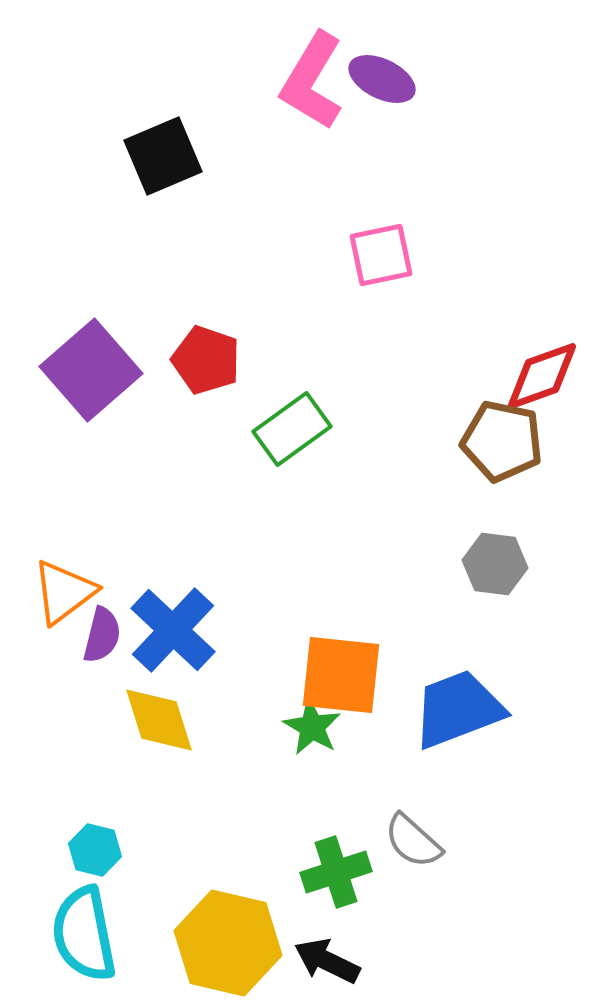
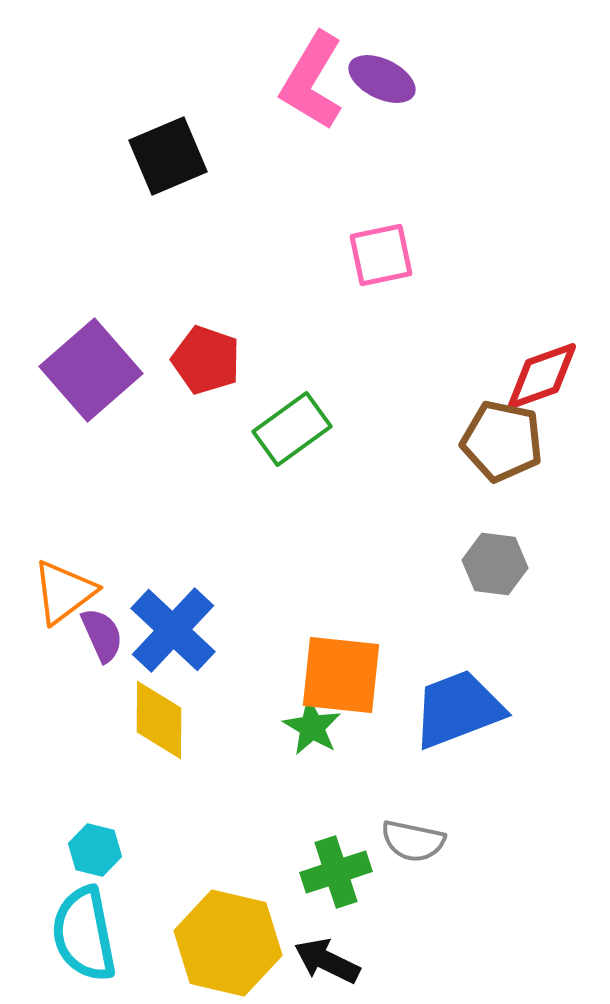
black square: moved 5 px right
purple semicircle: rotated 38 degrees counterclockwise
yellow diamond: rotated 18 degrees clockwise
gray semicircle: rotated 30 degrees counterclockwise
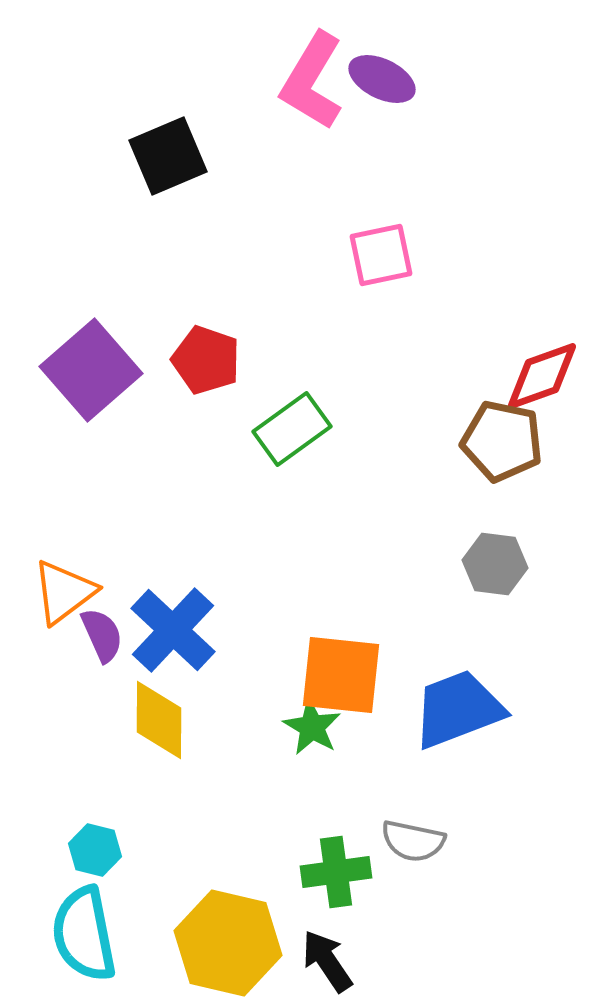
green cross: rotated 10 degrees clockwise
black arrow: rotated 30 degrees clockwise
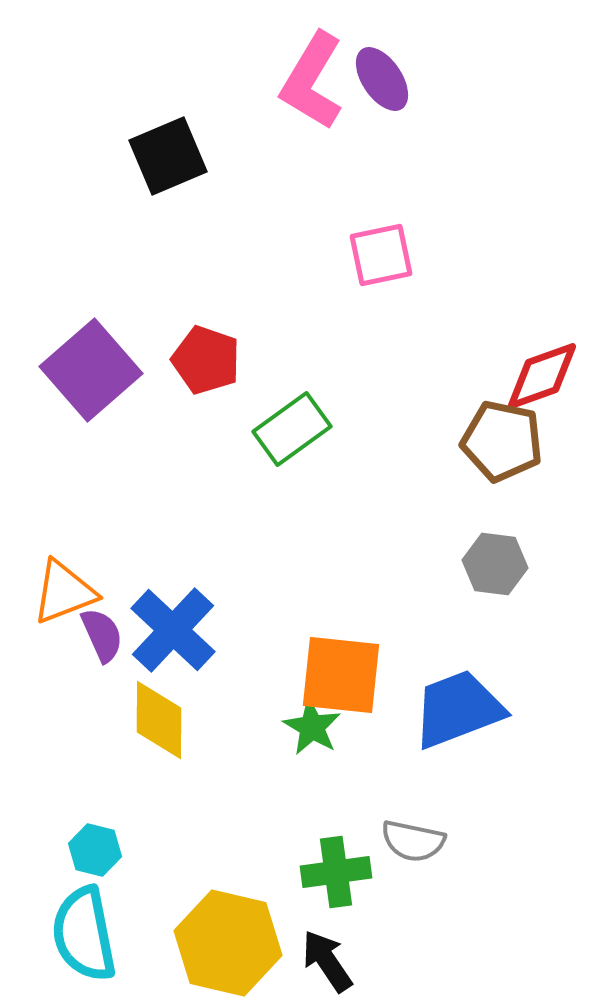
purple ellipse: rotated 30 degrees clockwise
orange triangle: rotated 16 degrees clockwise
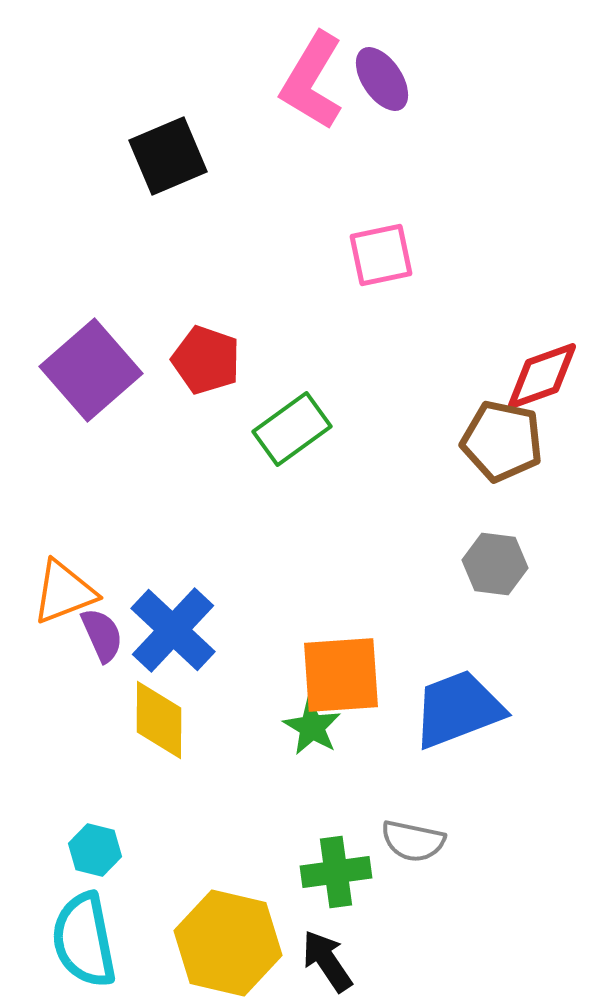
orange square: rotated 10 degrees counterclockwise
cyan semicircle: moved 6 px down
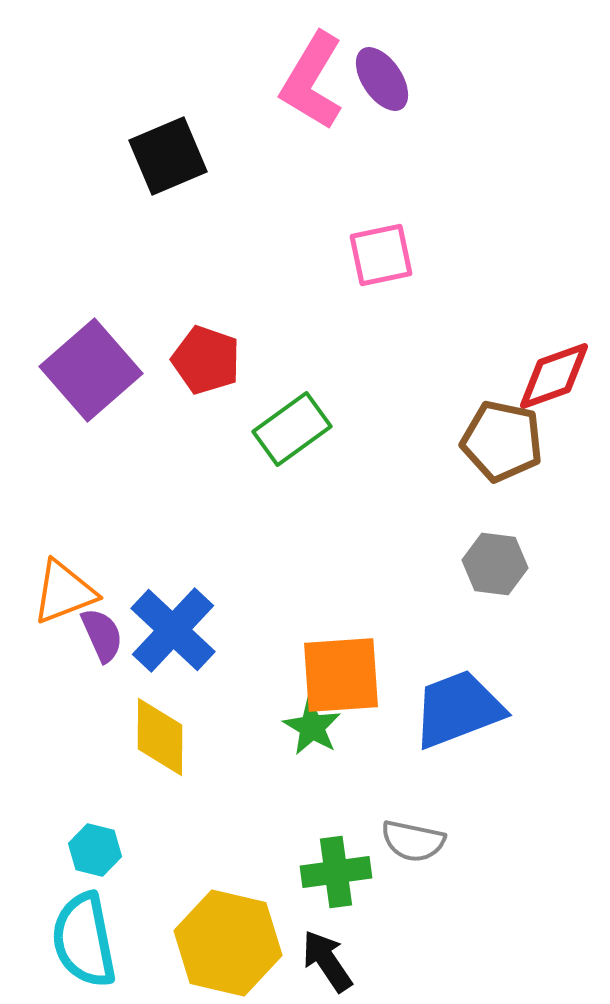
red diamond: moved 12 px right
yellow diamond: moved 1 px right, 17 px down
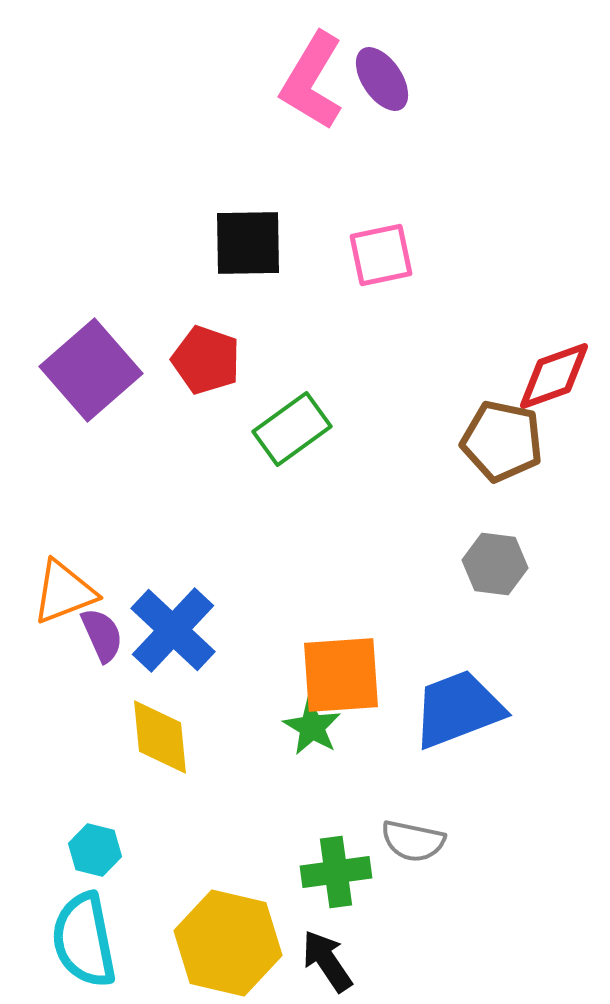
black square: moved 80 px right, 87 px down; rotated 22 degrees clockwise
yellow diamond: rotated 6 degrees counterclockwise
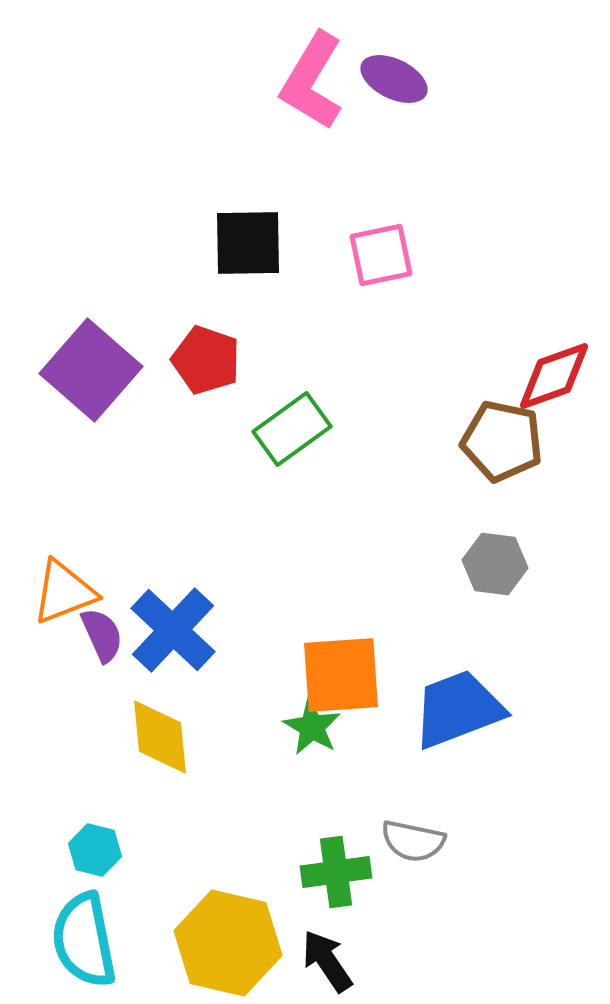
purple ellipse: moved 12 px right; rotated 30 degrees counterclockwise
purple square: rotated 8 degrees counterclockwise
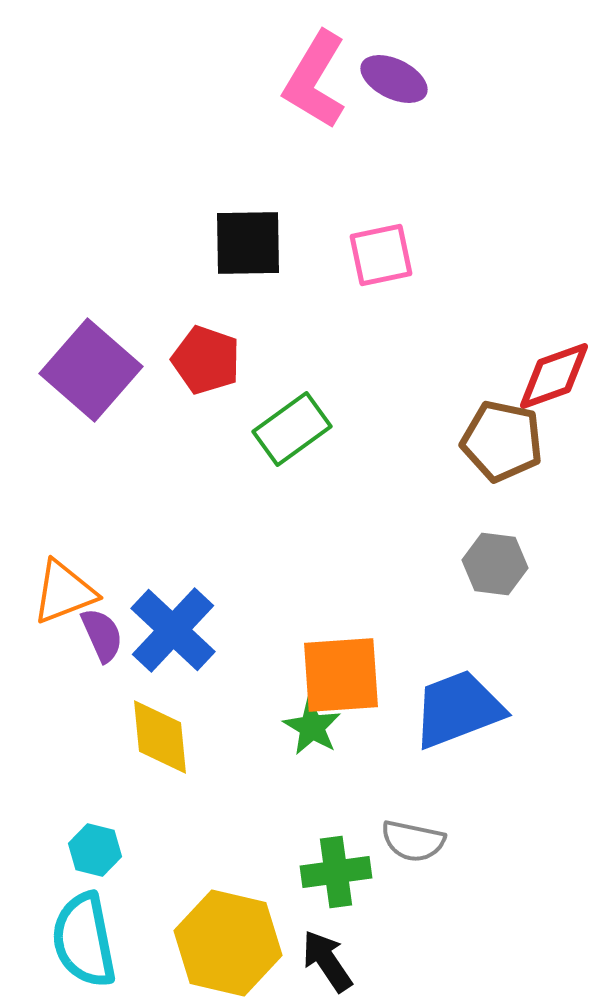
pink L-shape: moved 3 px right, 1 px up
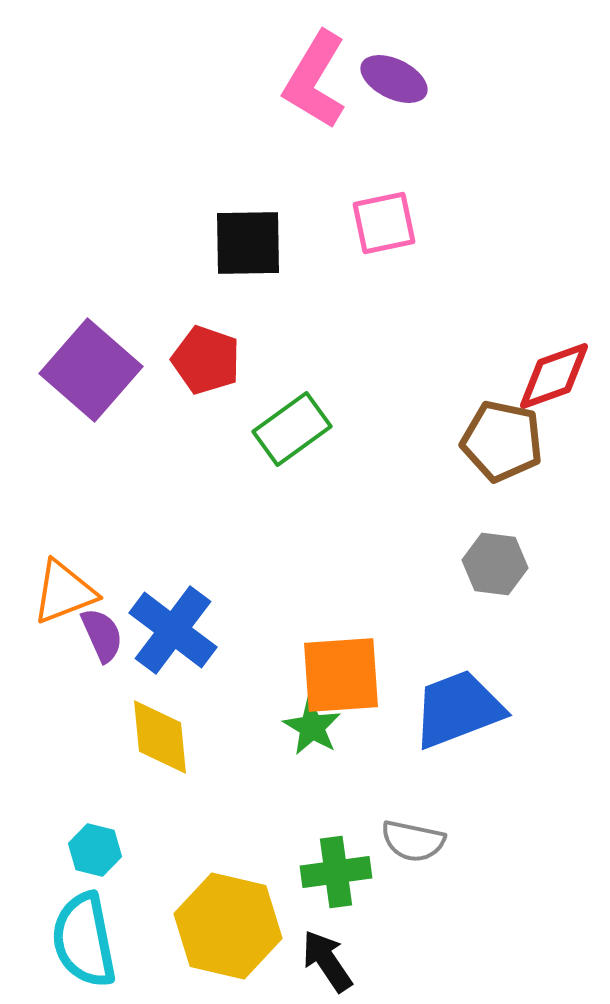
pink square: moved 3 px right, 32 px up
blue cross: rotated 6 degrees counterclockwise
yellow hexagon: moved 17 px up
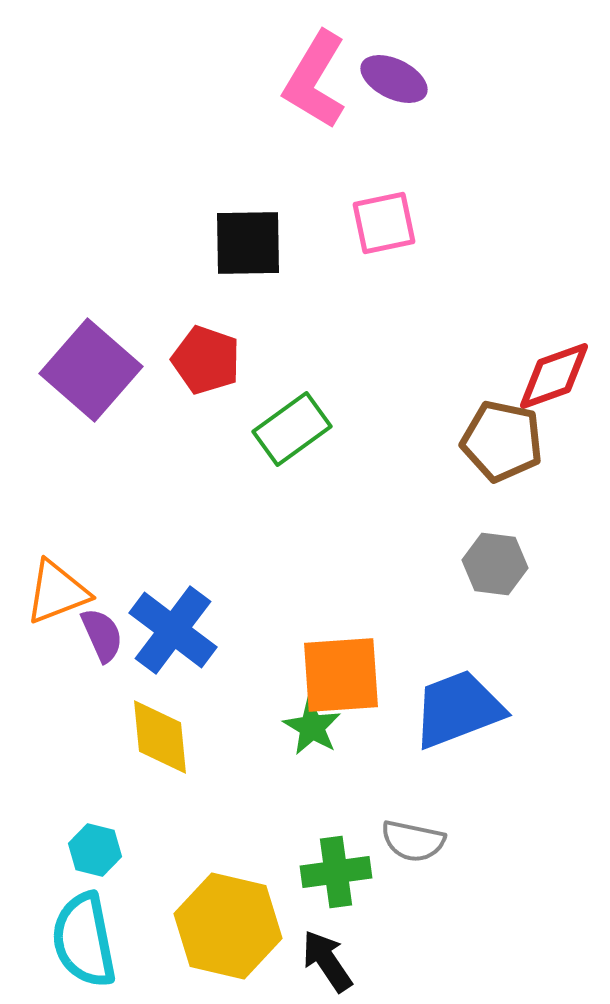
orange triangle: moved 7 px left
